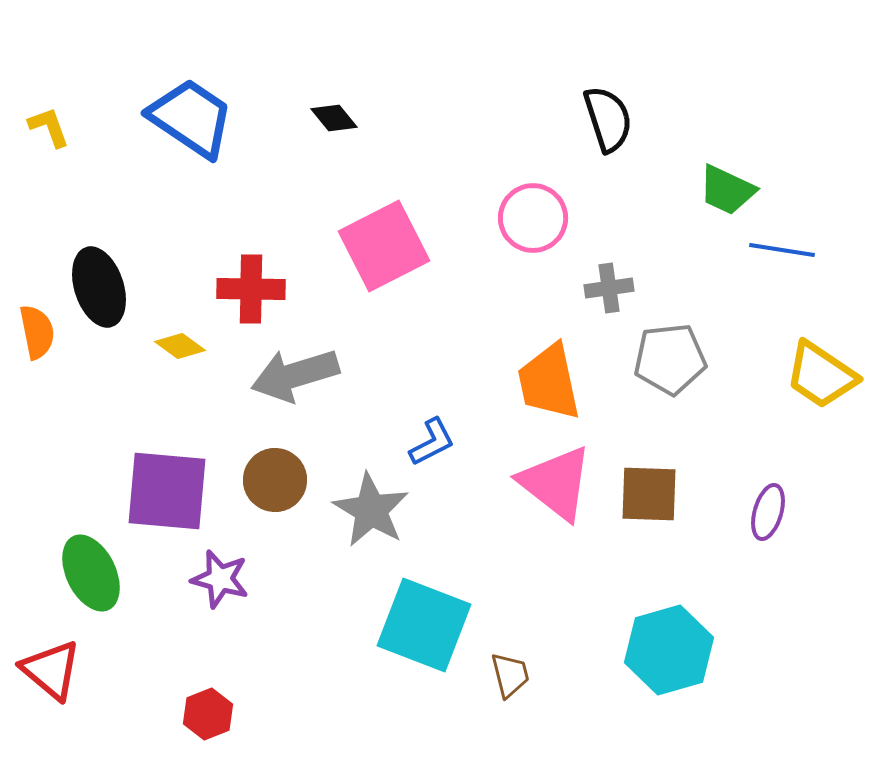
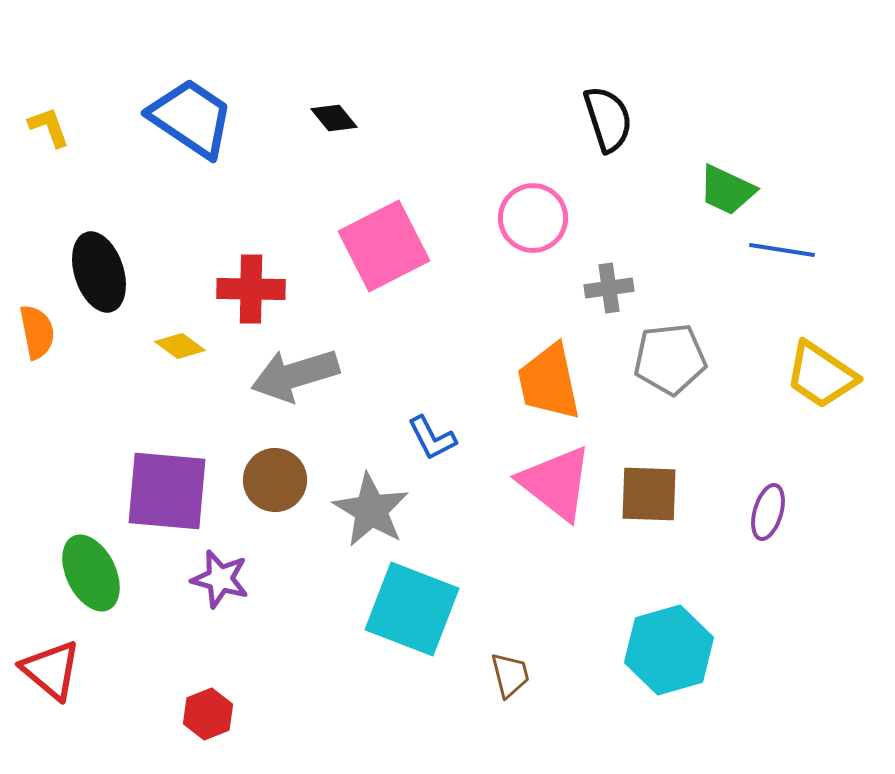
black ellipse: moved 15 px up
blue L-shape: moved 4 px up; rotated 90 degrees clockwise
cyan square: moved 12 px left, 16 px up
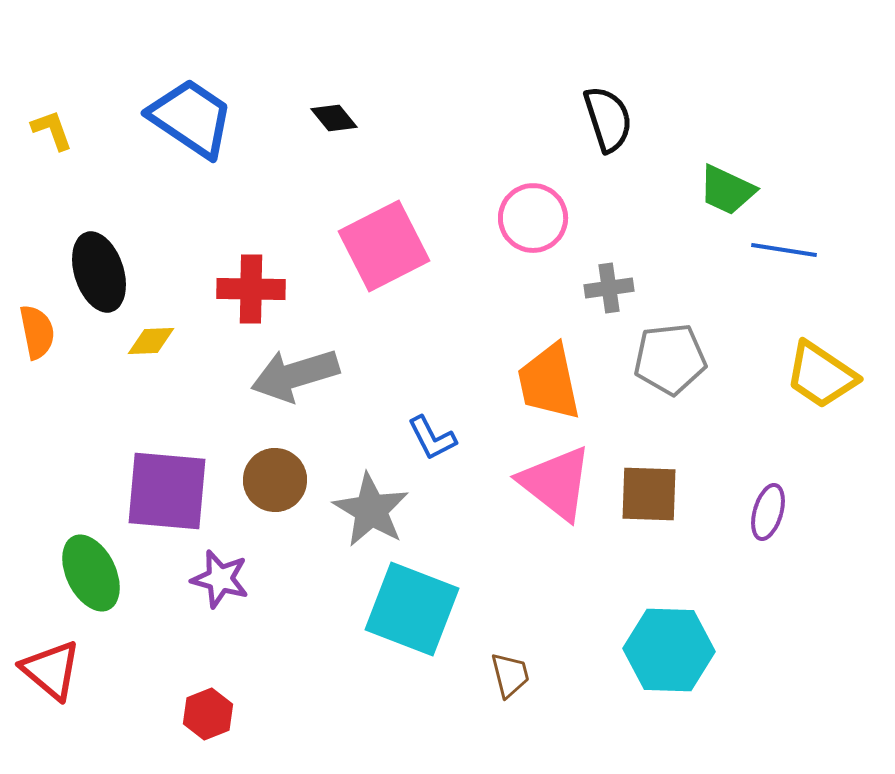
yellow L-shape: moved 3 px right, 3 px down
blue line: moved 2 px right
yellow diamond: moved 29 px left, 5 px up; rotated 39 degrees counterclockwise
cyan hexagon: rotated 18 degrees clockwise
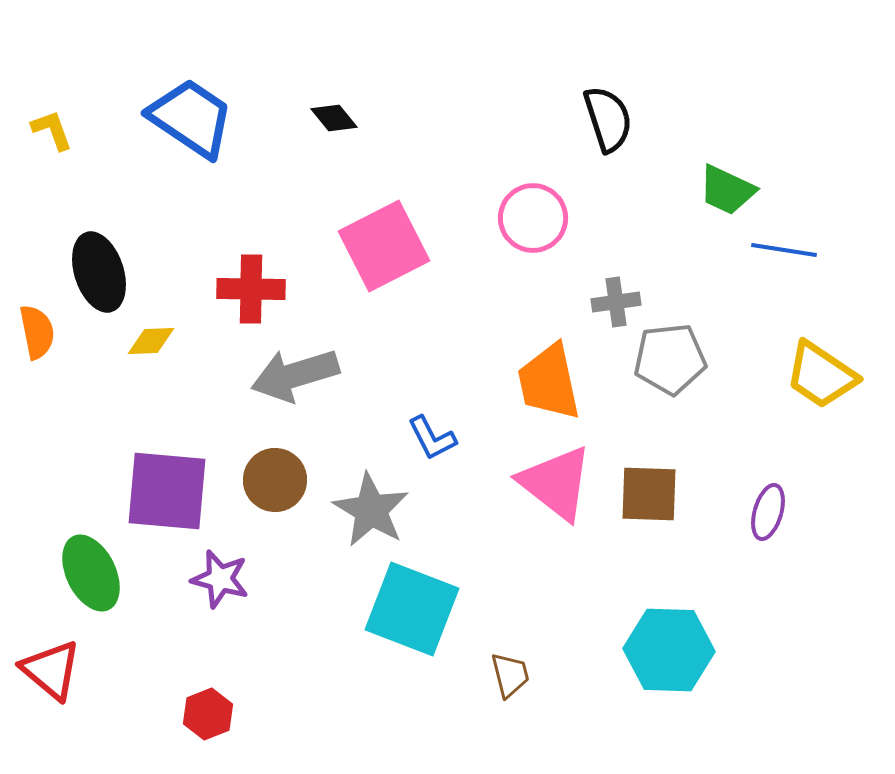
gray cross: moved 7 px right, 14 px down
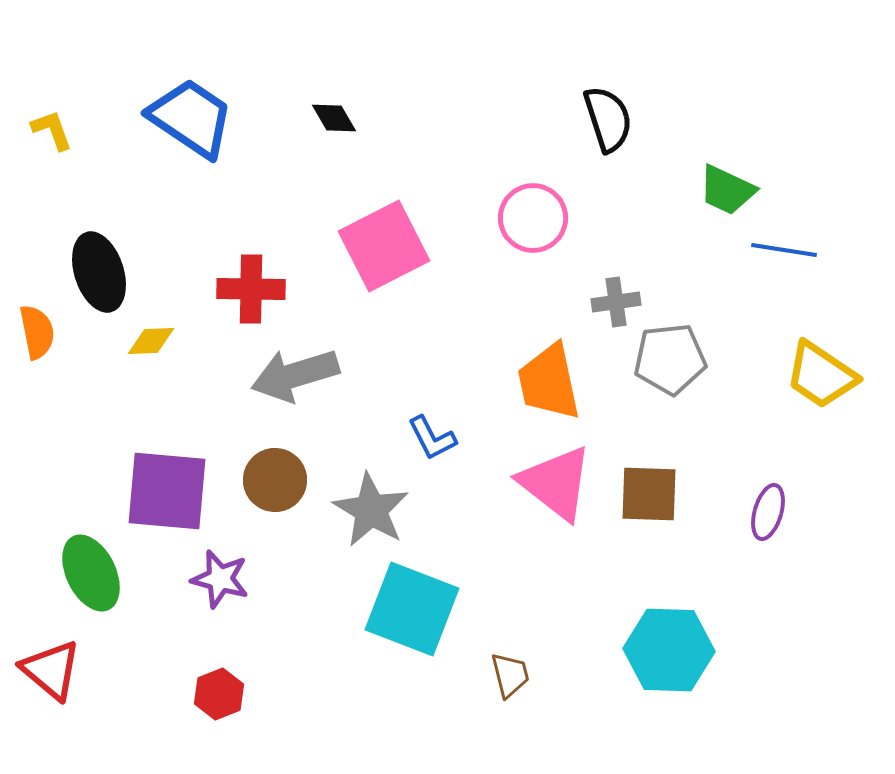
black diamond: rotated 9 degrees clockwise
red hexagon: moved 11 px right, 20 px up
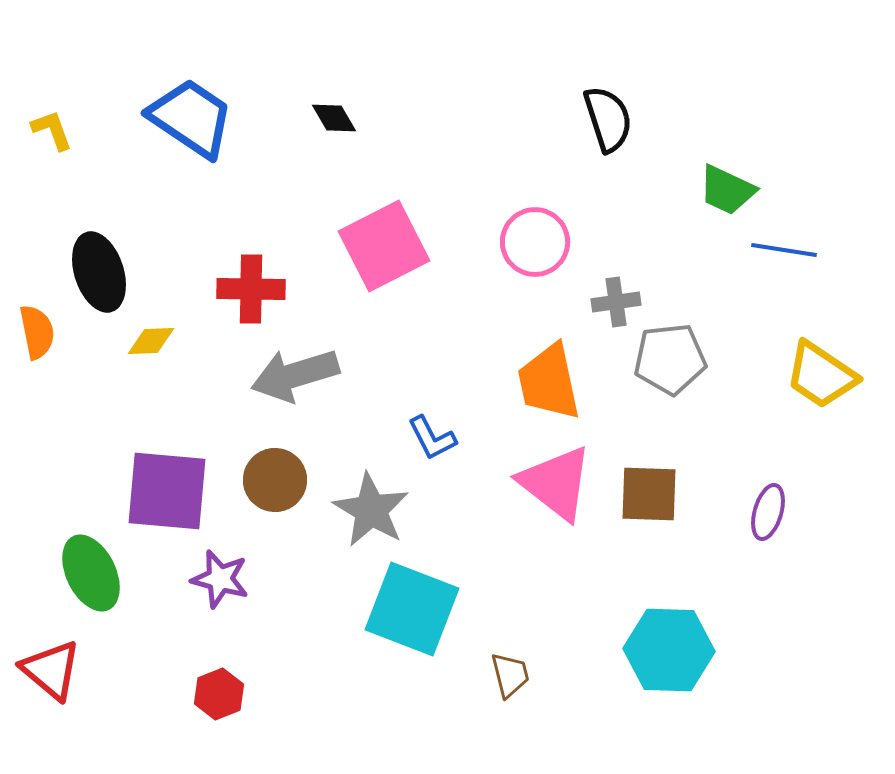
pink circle: moved 2 px right, 24 px down
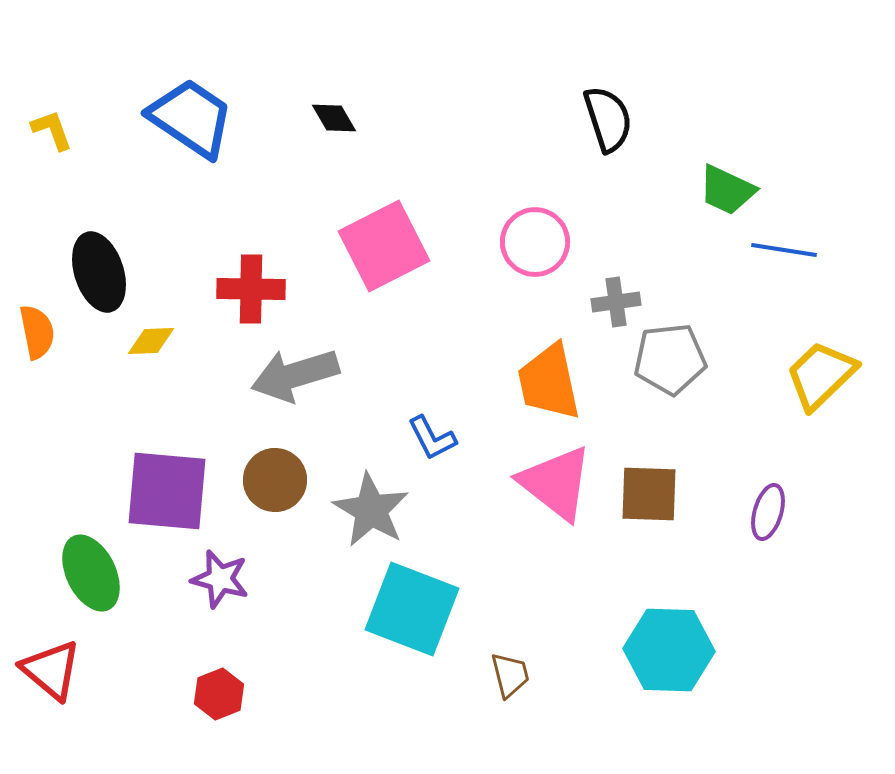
yellow trapezoid: rotated 102 degrees clockwise
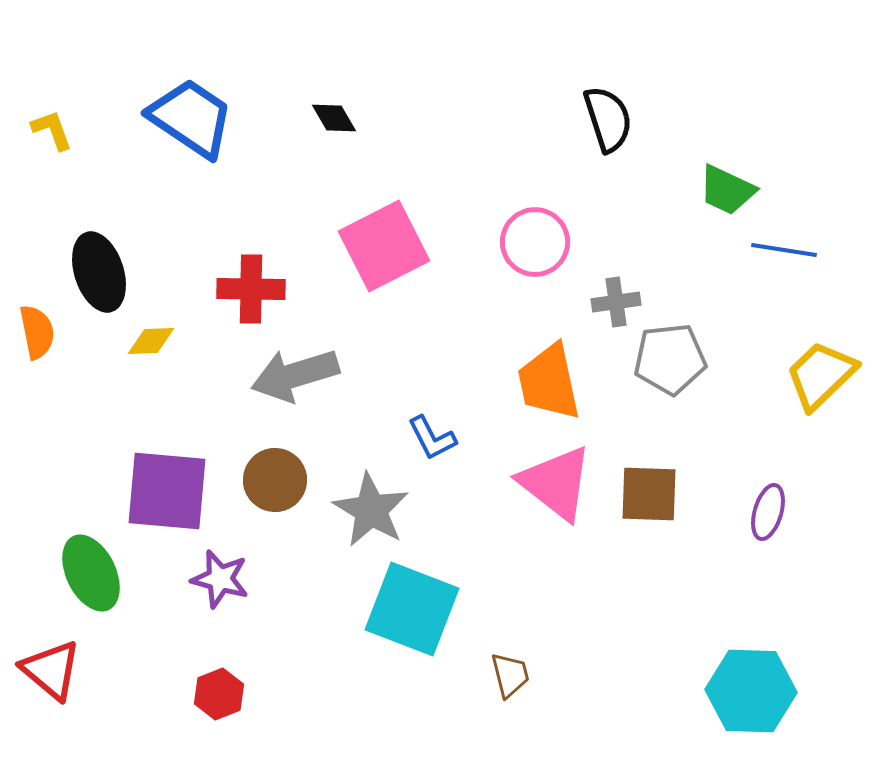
cyan hexagon: moved 82 px right, 41 px down
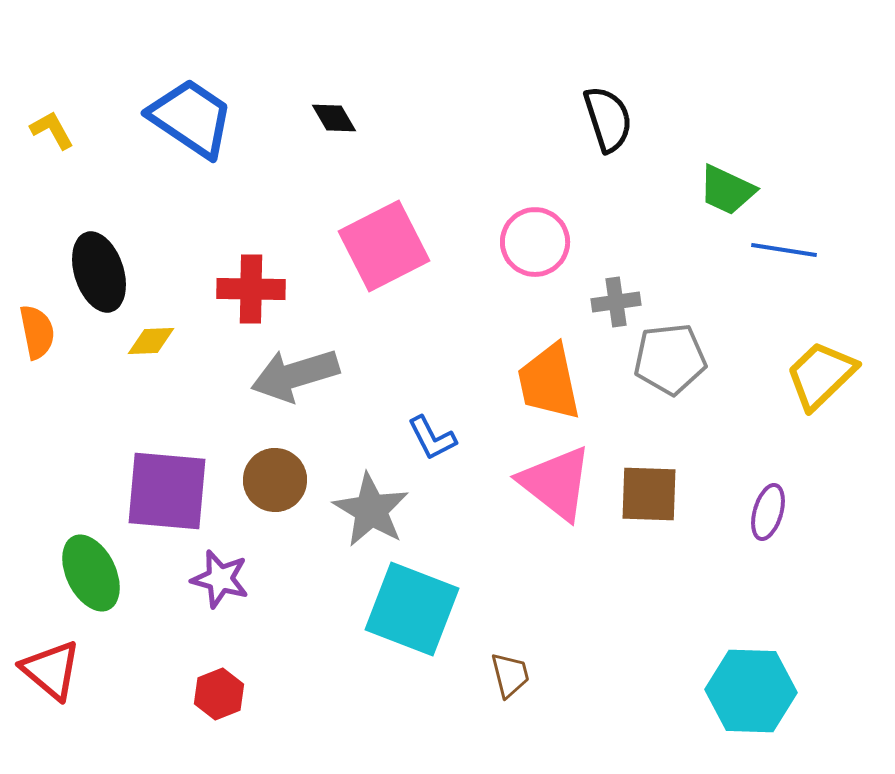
yellow L-shape: rotated 9 degrees counterclockwise
